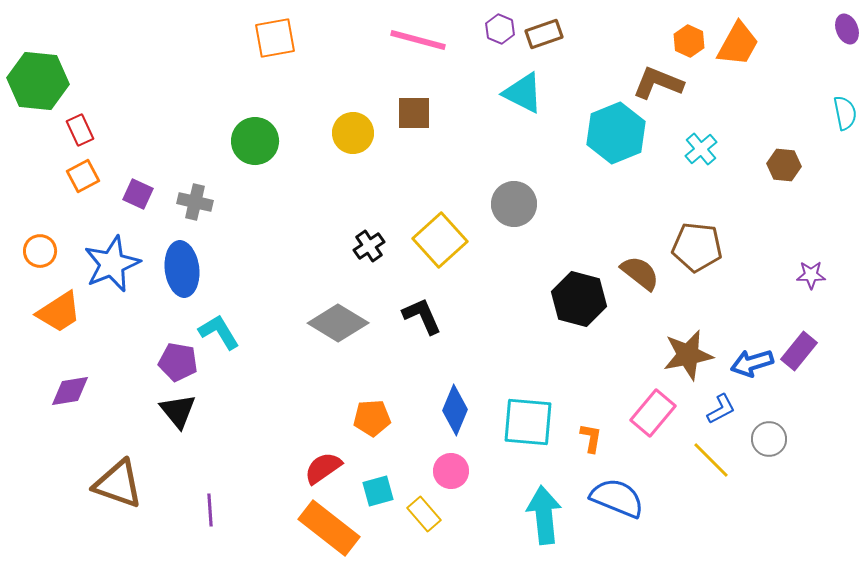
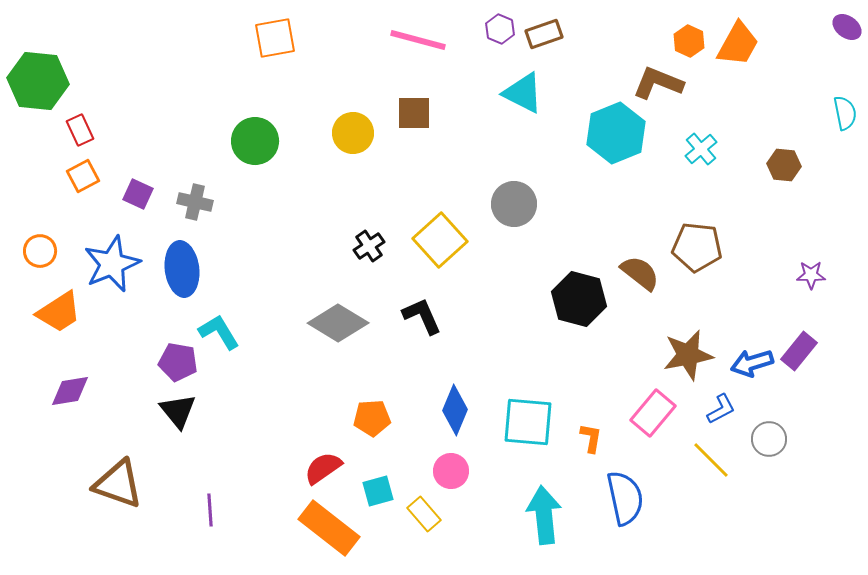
purple ellipse at (847, 29): moved 2 px up; rotated 32 degrees counterclockwise
blue semicircle at (617, 498): moved 8 px right; rotated 56 degrees clockwise
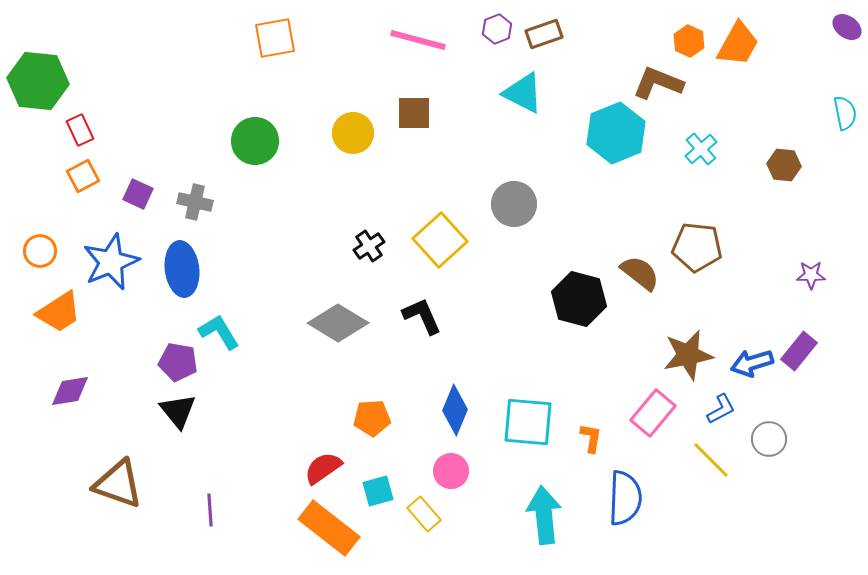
purple hexagon at (500, 29): moved 3 px left; rotated 16 degrees clockwise
blue star at (112, 264): moved 1 px left, 2 px up
blue semicircle at (625, 498): rotated 14 degrees clockwise
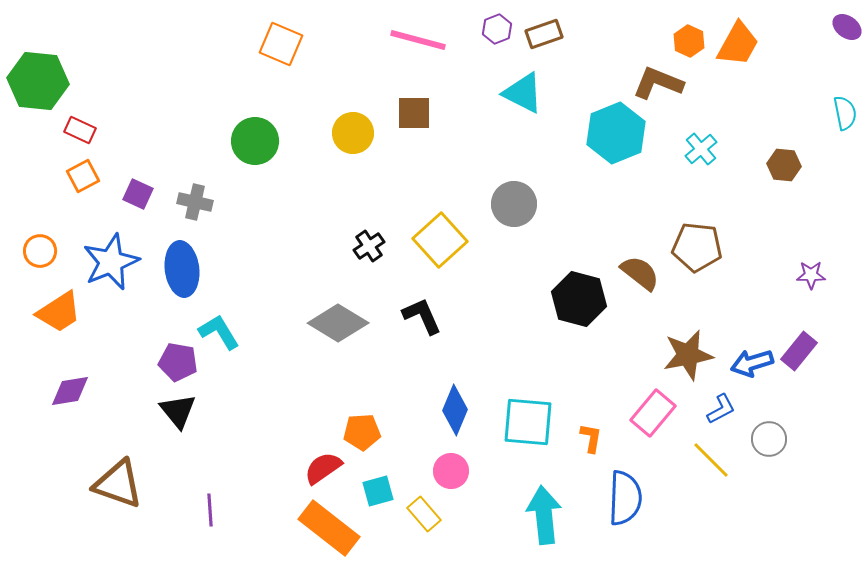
orange square at (275, 38): moved 6 px right, 6 px down; rotated 33 degrees clockwise
red rectangle at (80, 130): rotated 40 degrees counterclockwise
orange pentagon at (372, 418): moved 10 px left, 14 px down
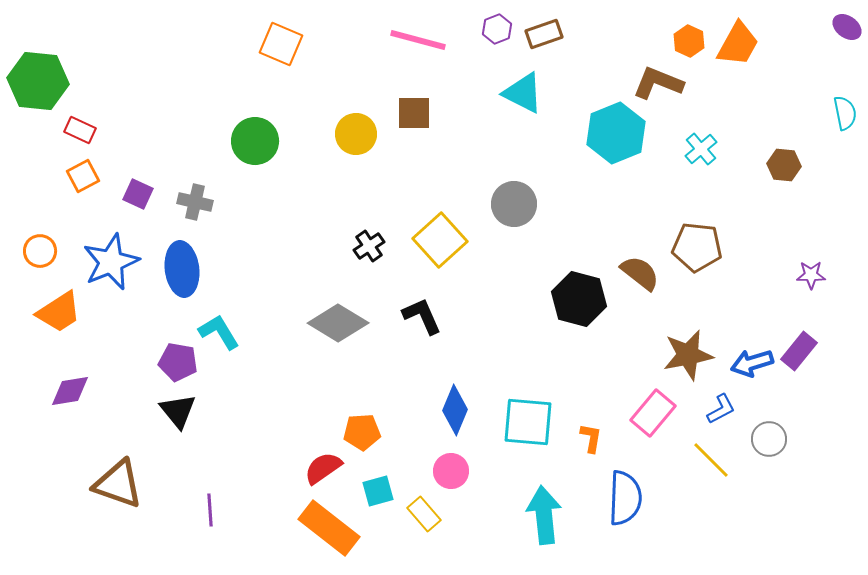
yellow circle at (353, 133): moved 3 px right, 1 px down
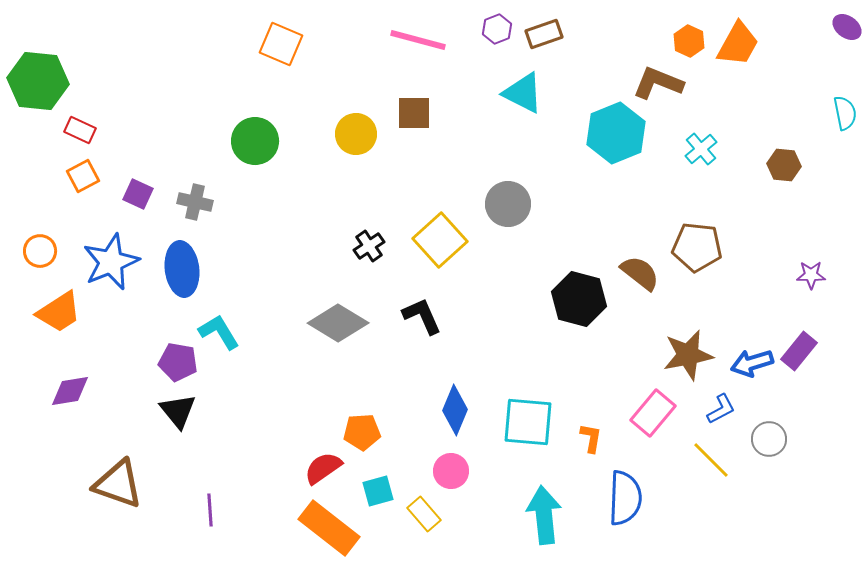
gray circle at (514, 204): moved 6 px left
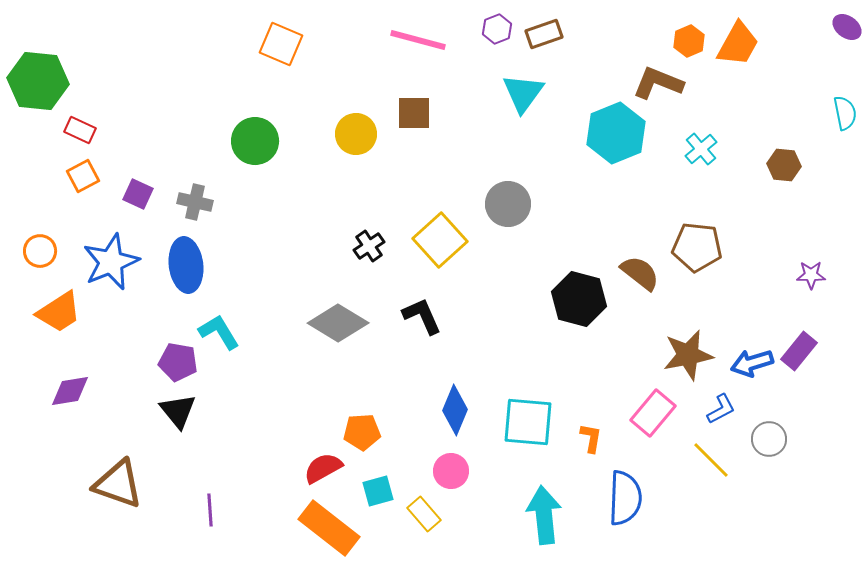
orange hexagon at (689, 41): rotated 12 degrees clockwise
cyan triangle at (523, 93): rotated 39 degrees clockwise
blue ellipse at (182, 269): moved 4 px right, 4 px up
red semicircle at (323, 468): rotated 6 degrees clockwise
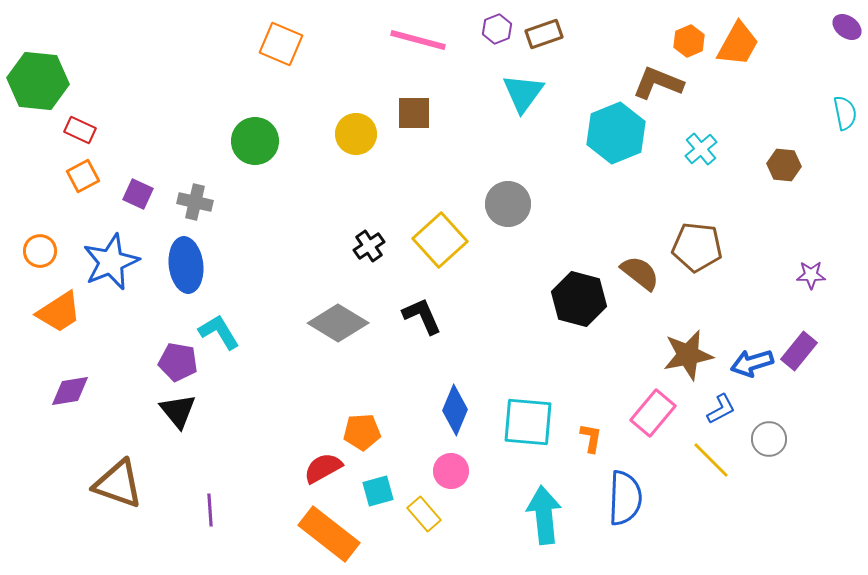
orange rectangle at (329, 528): moved 6 px down
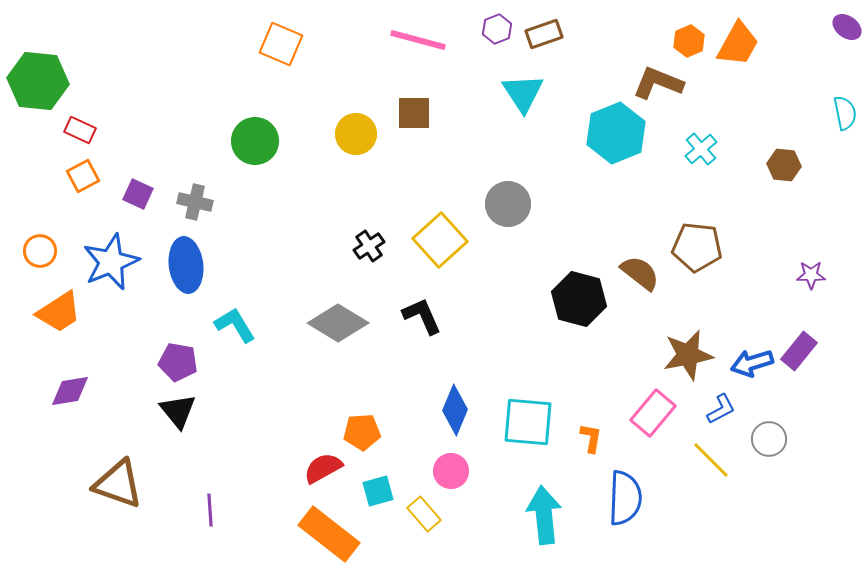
cyan triangle at (523, 93): rotated 9 degrees counterclockwise
cyan L-shape at (219, 332): moved 16 px right, 7 px up
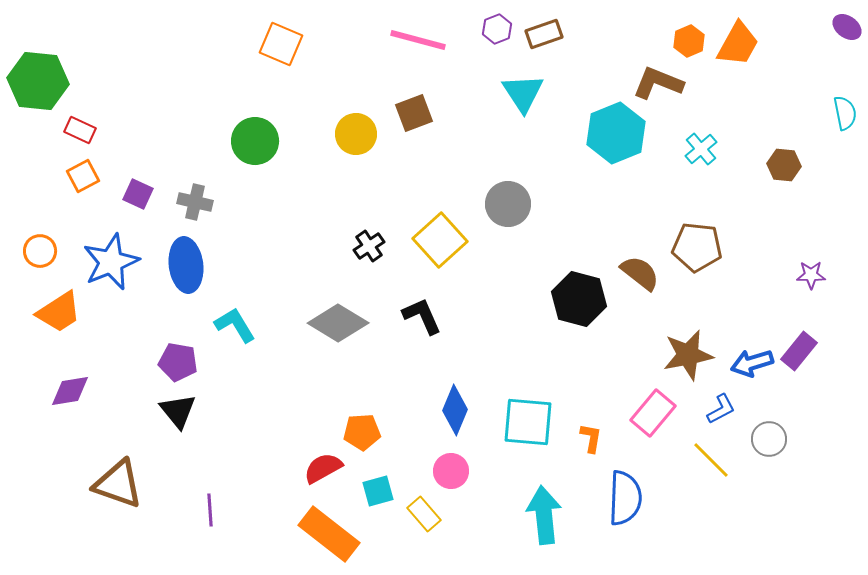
brown square at (414, 113): rotated 21 degrees counterclockwise
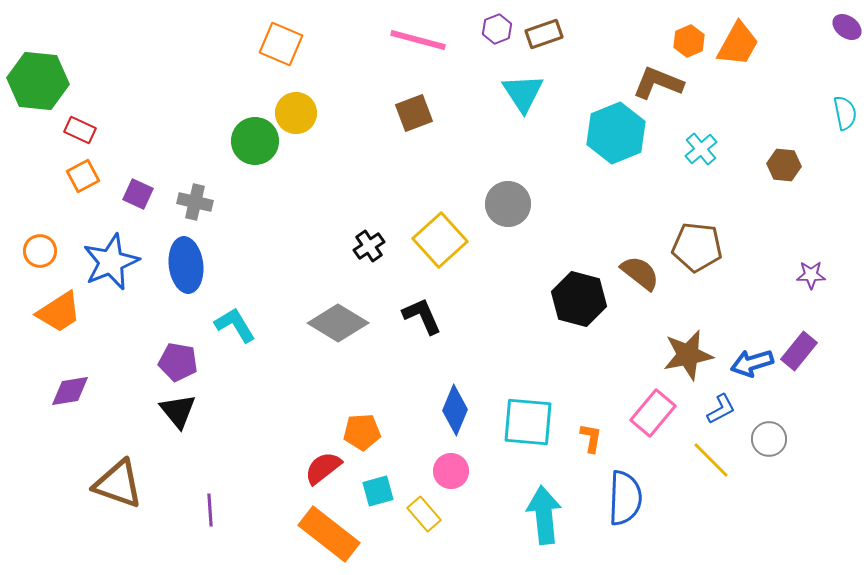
yellow circle at (356, 134): moved 60 px left, 21 px up
red semicircle at (323, 468): rotated 9 degrees counterclockwise
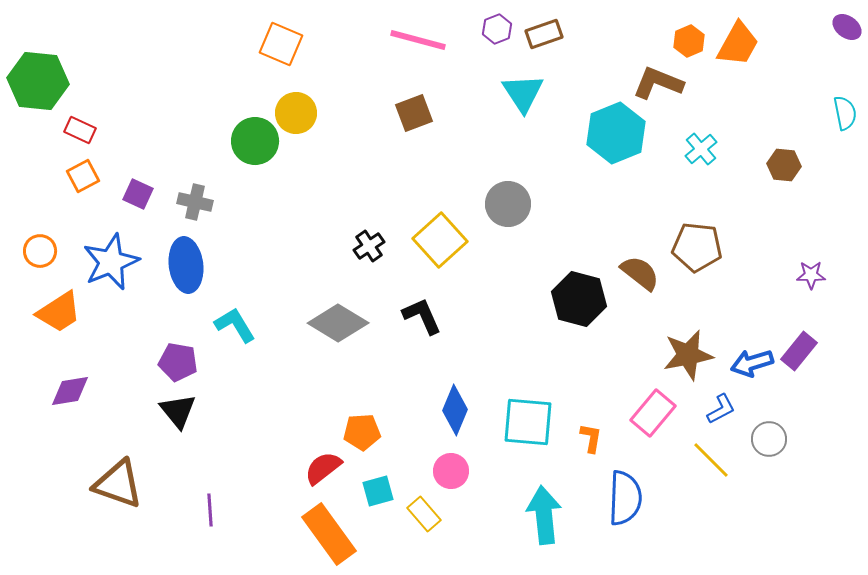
orange rectangle at (329, 534): rotated 16 degrees clockwise
